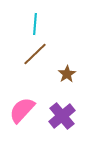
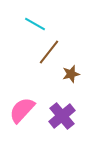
cyan line: rotated 65 degrees counterclockwise
brown line: moved 14 px right, 2 px up; rotated 8 degrees counterclockwise
brown star: moved 4 px right; rotated 18 degrees clockwise
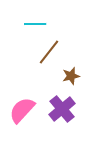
cyan line: rotated 30 degrees counterclockwise
brown star: moved 2 px down
purple cross: moved 7 px up
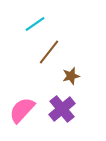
cyan line: rotated 35 degrees counterclockwise
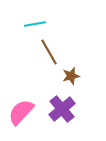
cyan line: rotated 25 degrees clockwise
brown line: rotated 68 degrees counterclockwise
pink semicircle: moved 1 px left, 2 px down
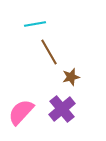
brown star: moved 1 px down
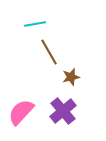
purple cross: moved 1 px right, 2 px down
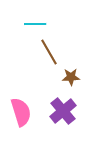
cyan line: rotated 10 degrees clockwise
brown star: rotated 12 degrees clockwise
pink semicircle: rotated 120 degrees clockwise
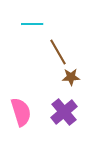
cyan line: moved 3 px left
brown line: moved 9 px right
purple cross: moved 1 px right, 1 px down
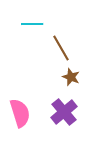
brown line: moved 3 px right, 4 px up
brown star: rotated 24 degrees clockwise
pink semicircle: moved 1 px left, 1 px down
